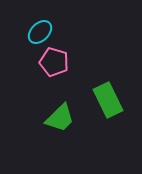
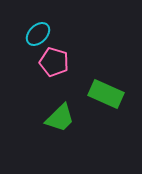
cyan ellipse: moved 2 px left, 2 px down
green rectangle: moved 2 px left, 6 px up; rotated 40 degrees counterclockwise
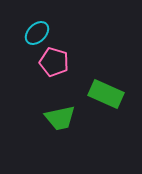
cyan ellipse: moved 1 px left, 1 px up
green trapezoid: rotated 32 degrees clockwise
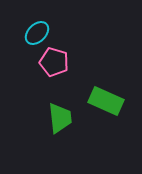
green rectangle: moved 7 px down
green trapezoid: rotated 84 degrees counterclockwise
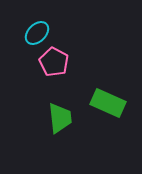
pink pentagon: rotated 12 degrees clockwise
green rectangle: moved 2 px right, 2 px down
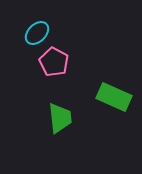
green rectangle: moved 6 px right, 6 px up
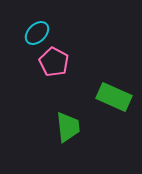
green trapezoid: moved 8 px right, 9 px down
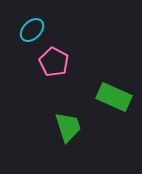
cyan ellipse: moved 5 px left, 3 px up
green trapezoid: rotated 12 degrees counterclockwise
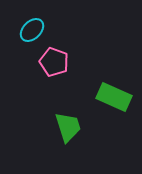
pink pentagon: rotated 8 degrees counterclockwise
